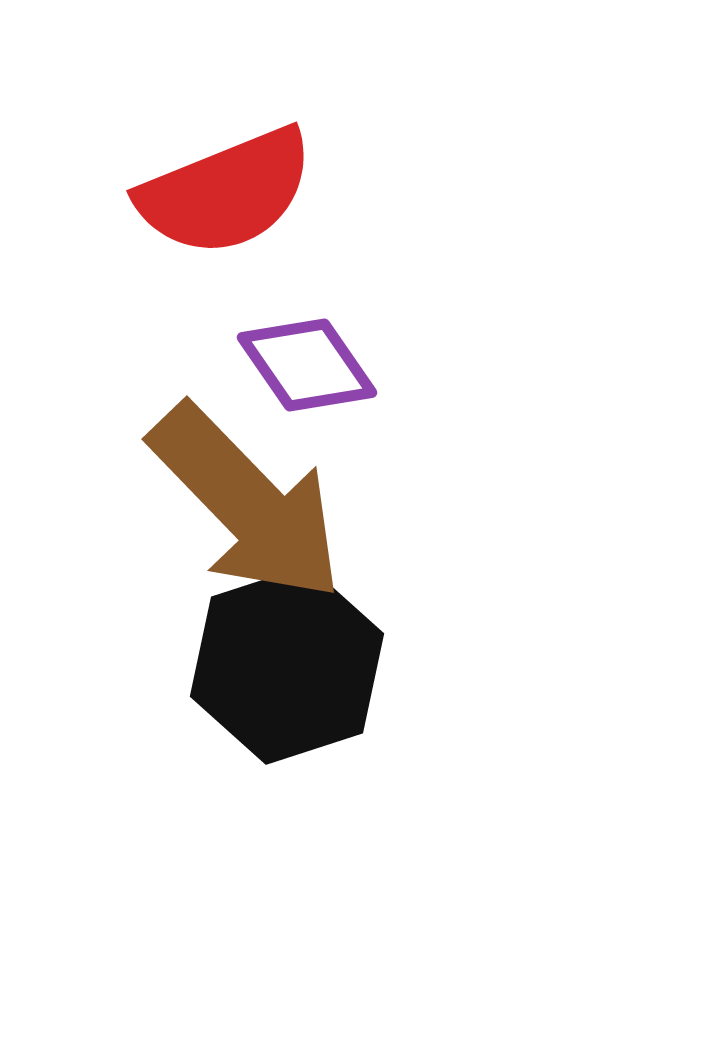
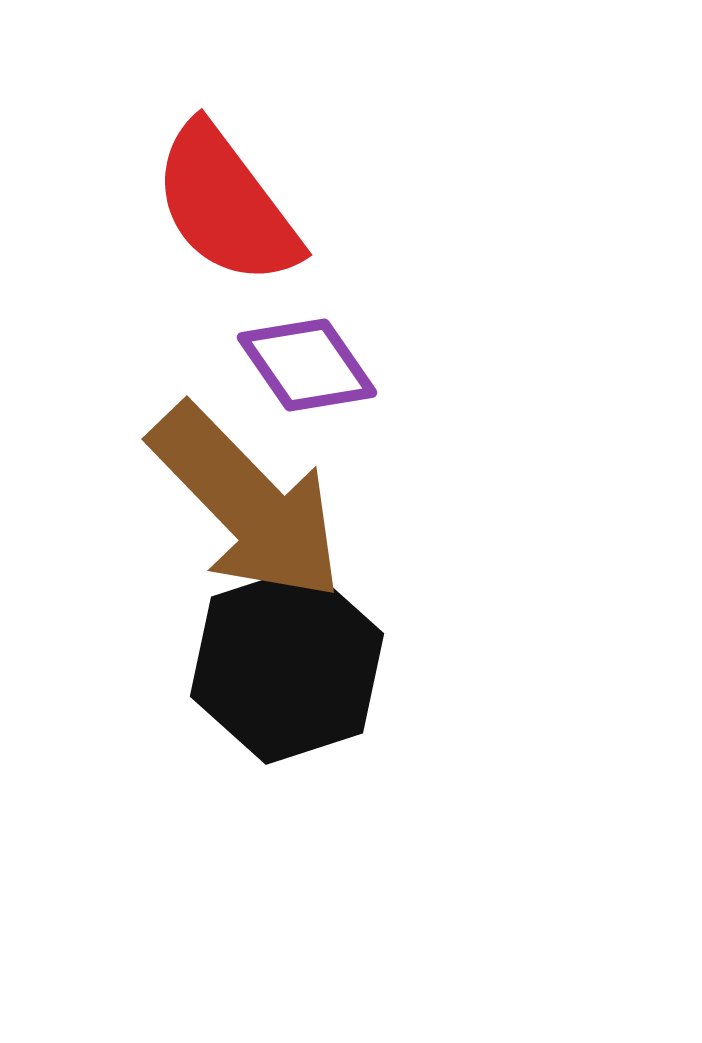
red semicircle: moved 13 px down; rotated 75 degrees clockwise
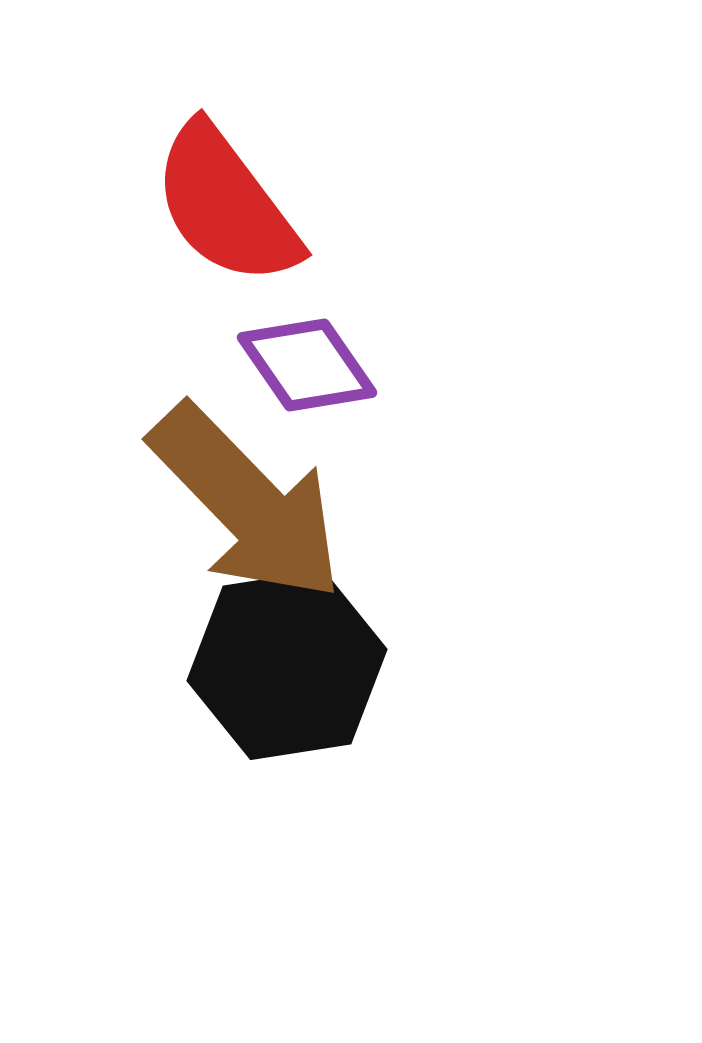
black hexagon: rotated 9 degrees clockwise
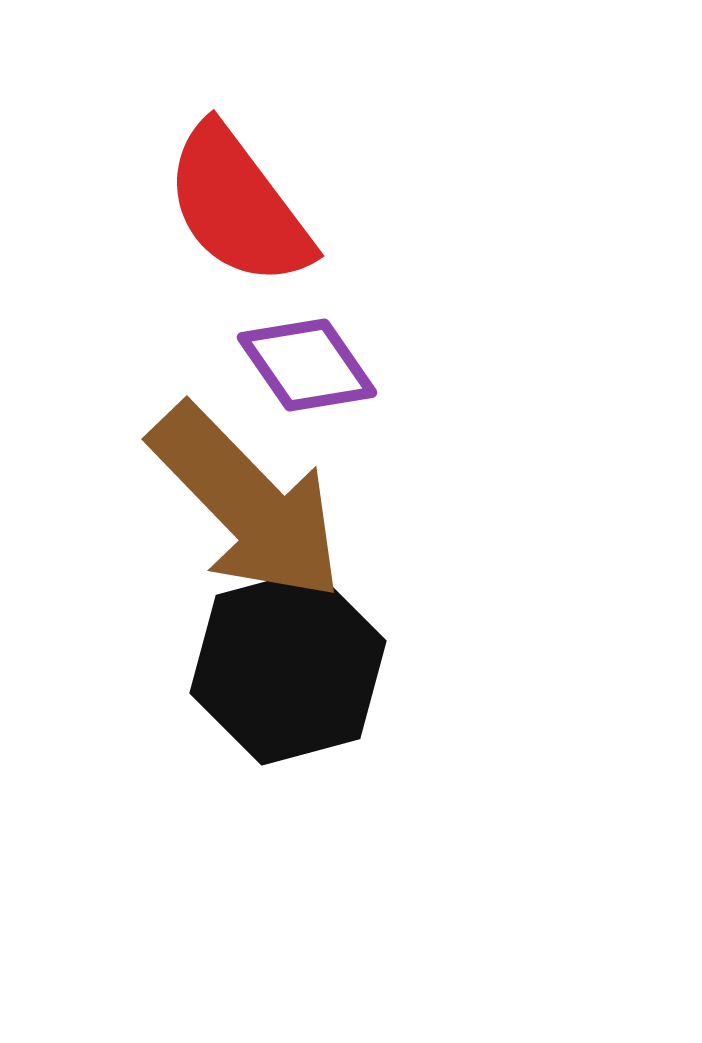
red semicircle: moved 12 px right, 1 px down
black hexagon: moved 1 px right, 2 px down; rotated 6 degrees counterclockwise
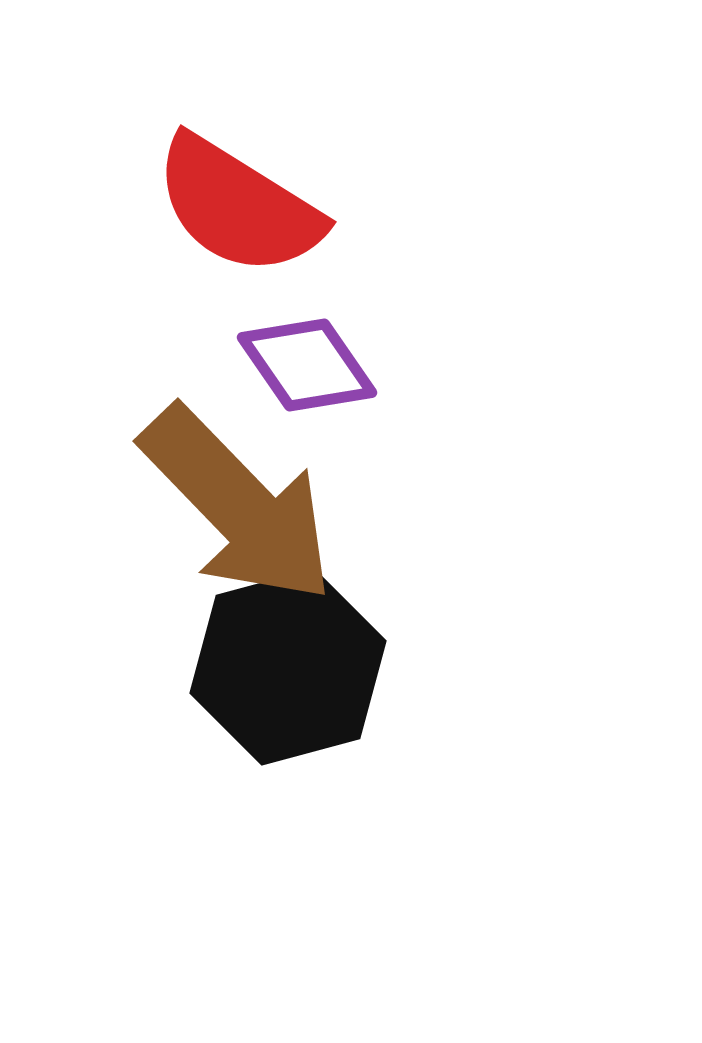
red semicircle: rotated 21 degrees counterclockwise
brown arrow: moved 9 px left, 2 px down
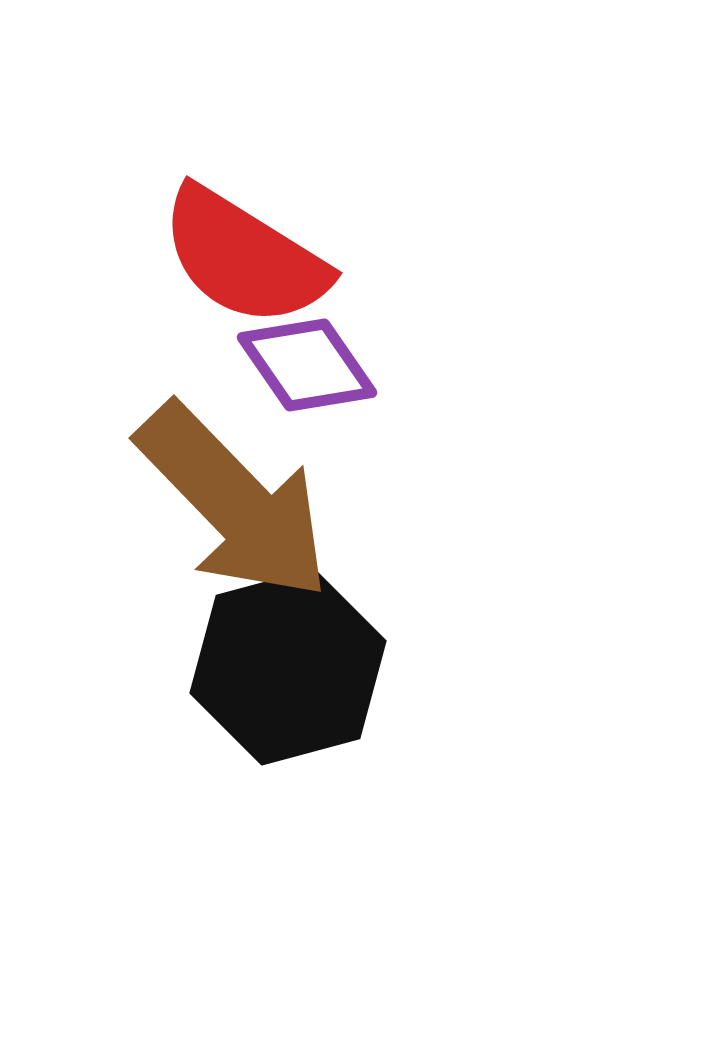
red semicircle: moved 6 px right, 51 px down
brown arrow: moved 4 px left, 3 px up
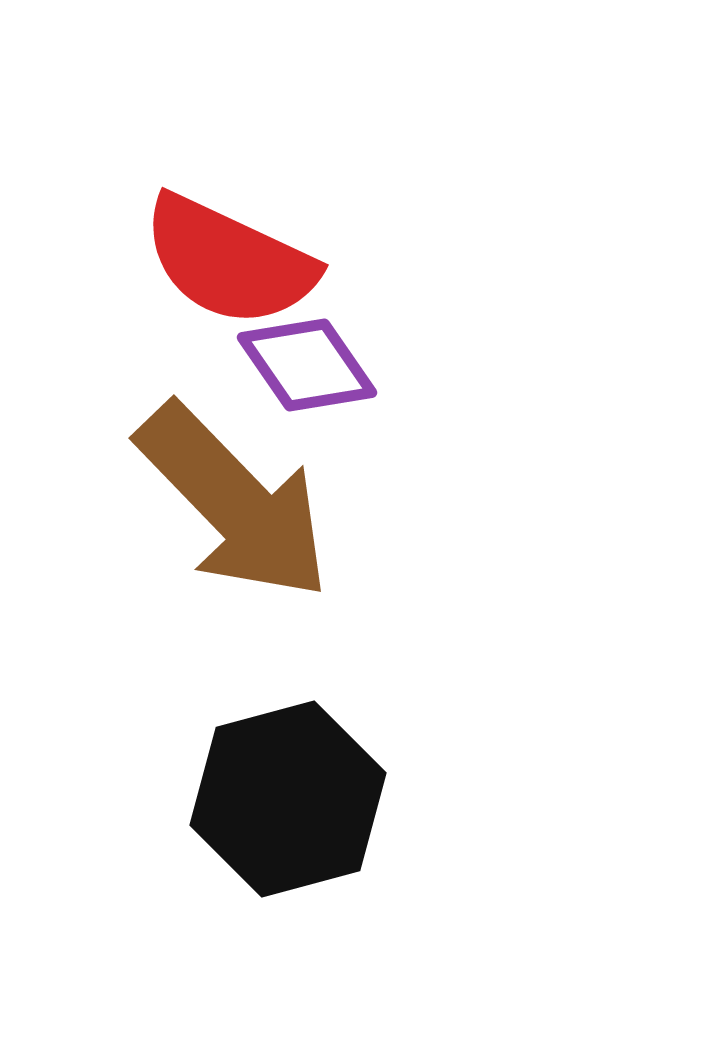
red semicircle: moved 15 px left, 4 px down; rotated 7 degrees counterclockwise
black hexagon: moved 132 px down
